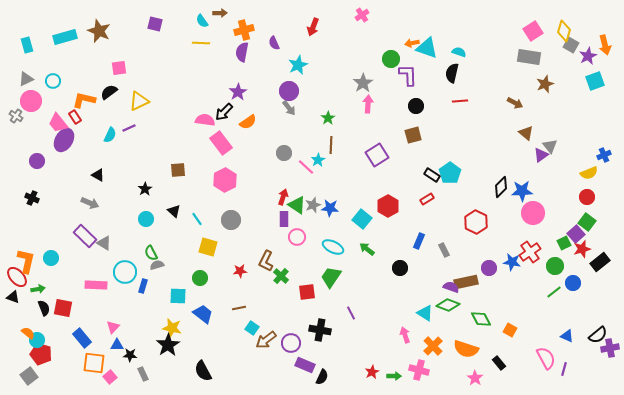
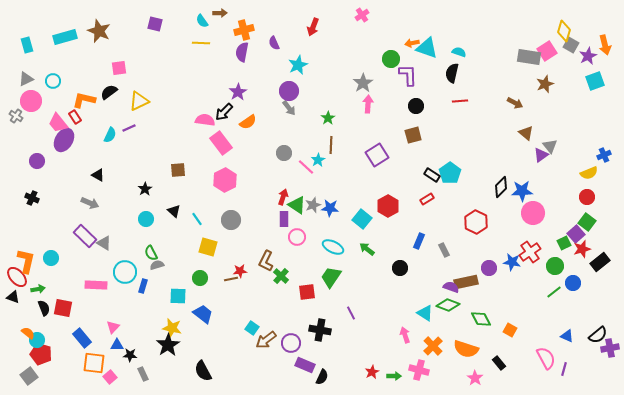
pink square at (533, 31): moved 14 px right, 20 px down
brown line at (239, 308): moved 8 px left, 29 px up
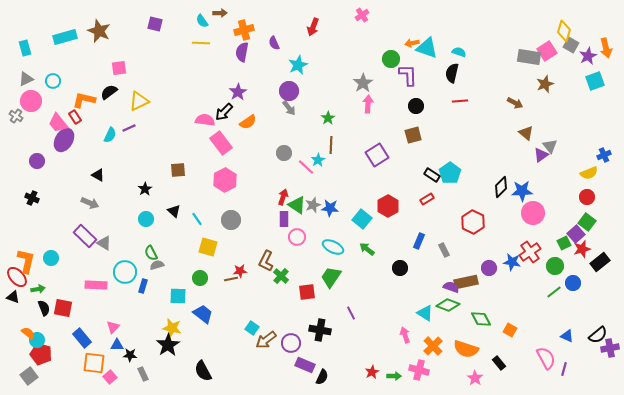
cyan rectangle at (27, 45): moved 2 px left, 3 px down
orange arrow at (605, 45): moved 1 px right, 3 px down
red hexagon at (476, 222): moved 3 px left
